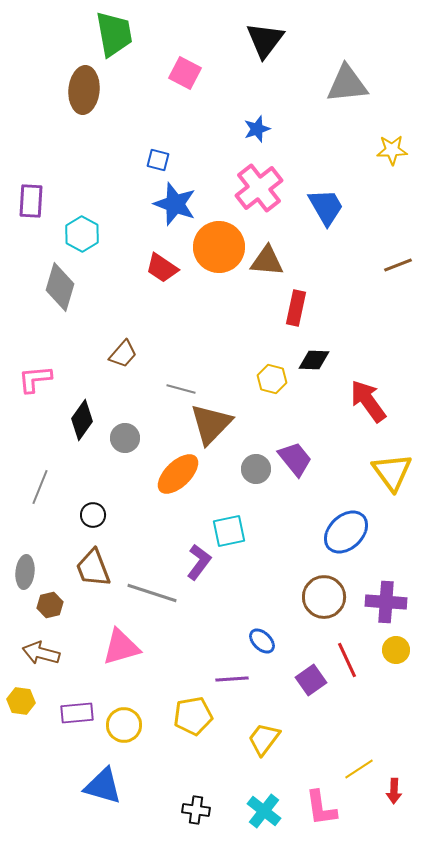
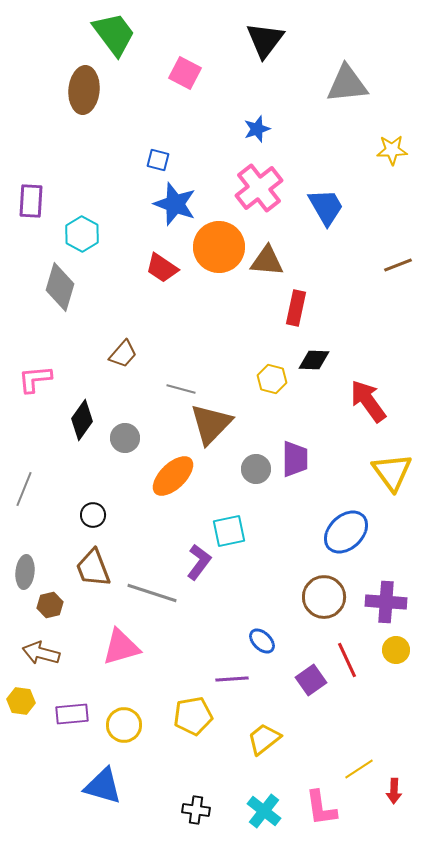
green trapezoid at (114, 34): rotated 27 degrees counterclockwise
purple trapezoid at (295, 459): rotated 39 degrees clockwise
orange ellipse at (178, 474): moved 5 px left, 2 px down
gray line at (40, 487): moved 16 px left, 2 px down
purple rectangle at (77, 713): moved 5 px left, 1 px down
yellow trapezoid at (264, 739): rotated 15 degrees clockwise
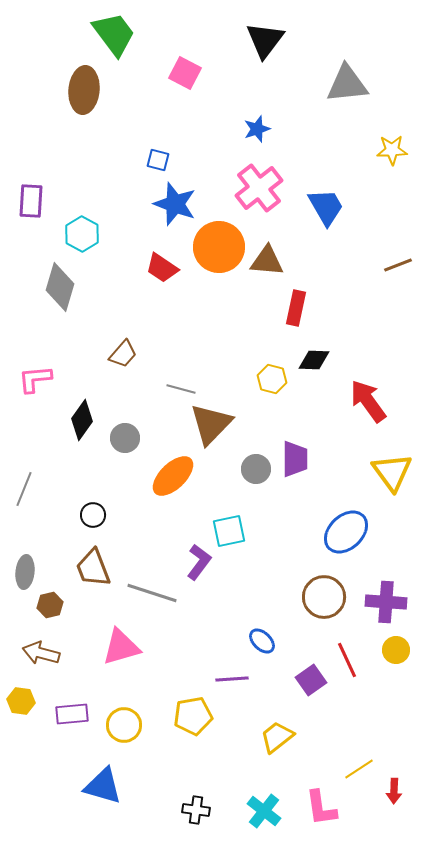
yellow trapezoid at (264, 739): moved 13 px right, 2 px up
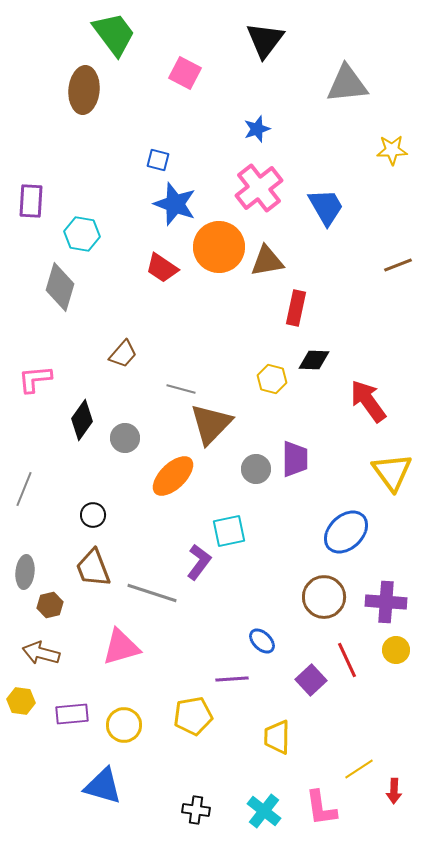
cyan hexagon at (82, 234): rotated 20 degrees counterclockwise
brown triangle at (267, 261): rotated 15 degrees counterclockwise
purple square at (311, 680): rotated 8 degrees counterclockwise
yellow trapezoid at (277, 737): rotated 51 degrees counterclockwise
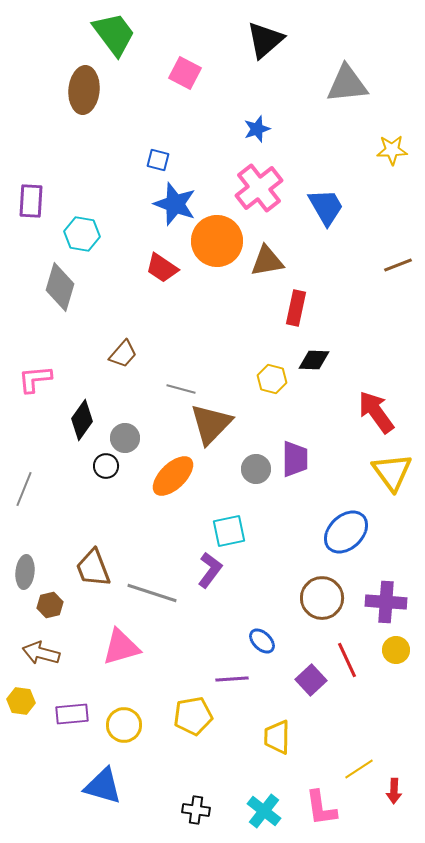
black triangle at (265, 40): rotated 12 degrees clockwise
orange circle at (219, 247): moved 2 px left, 6 px up
red arrow at (368, 401): moved 8 px right, 11 px down
black circle at (93, 515): moved 13 px right, 49 px up
purple L-shape at (199, 562): moved 11 px right, 8 px down
brown circle at (324, 597): moved 2 px left, 1 px down
